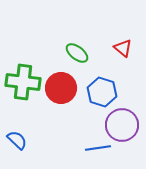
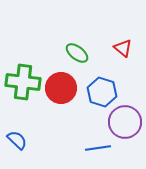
purple circle: moved 3 px right, 3 px up
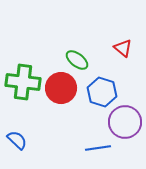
green ellipse: moved 7 px down
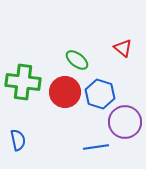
red circle: moved 4 px right, 4 px down
blue hexagon: moved 2 px left, 2 px down
blue semicircle: moved 1 px right; rotated 35 degrees clockwise
blue line: moved 2 px left, 1 px up
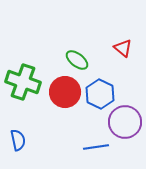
green cross: rotated 12 degrees clockwise
blue hexagon: rotated 8 degrees clockwise
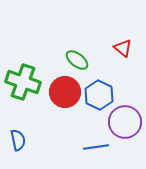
blue hexagon: moved 1 px left, 1 px down
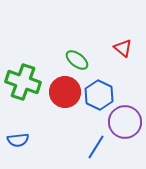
blue semicircle: rotated 95 degrees clockwise
blue line: rotated 50 degrees counterclockwise
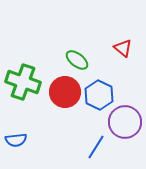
blue semicircle: moved 2 px left
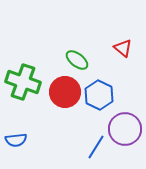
purple circle: moved 7 px down
